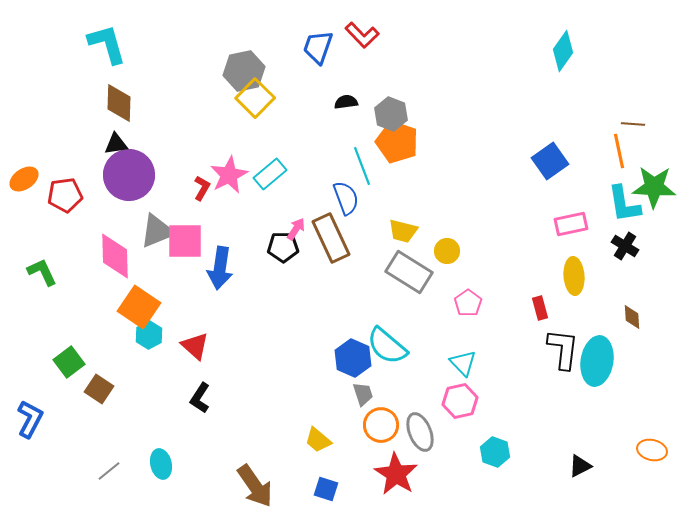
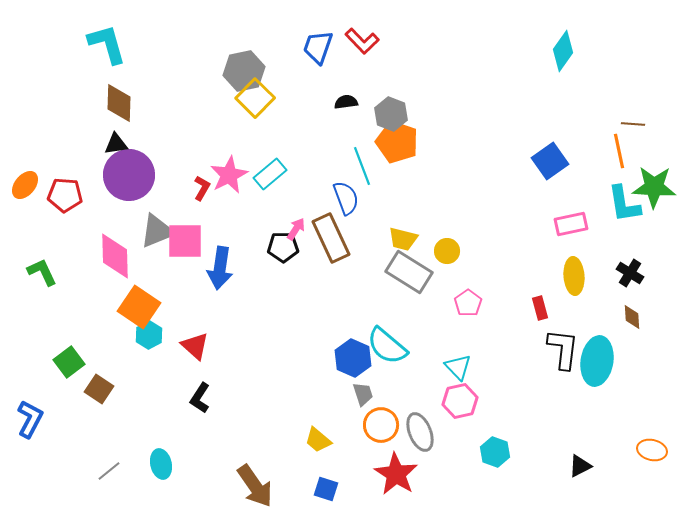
red L-shape at (362, 35): moved 6 px down
orange ellipse at (24, 179): moved 1 px right, 6 px down; rotated 16 degrees counterclockwise
red pentagon at (65, 195): rotated 12 degrees clockwise
yellow trapezoid at (403, 231): moved 8 px down
black cross at (625, 246): moved 5 px right, 27 px down
cyan triangle at (463, 363): moved 5 px left, 4 px down
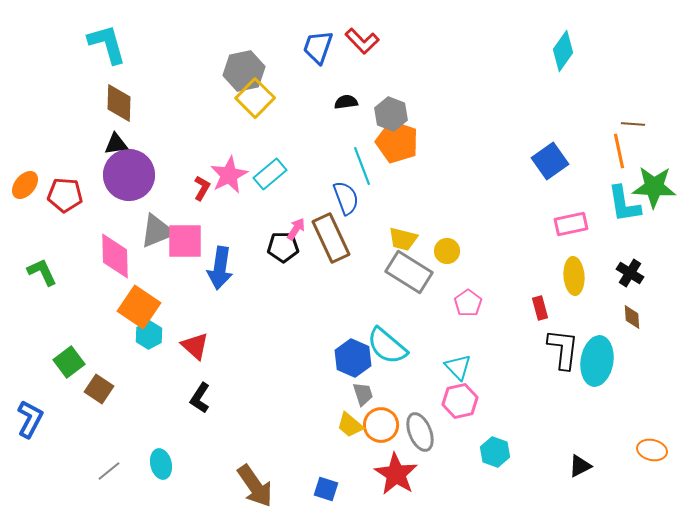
yellow trapezoid at (318, 440): moved 32 px right, 15 px up
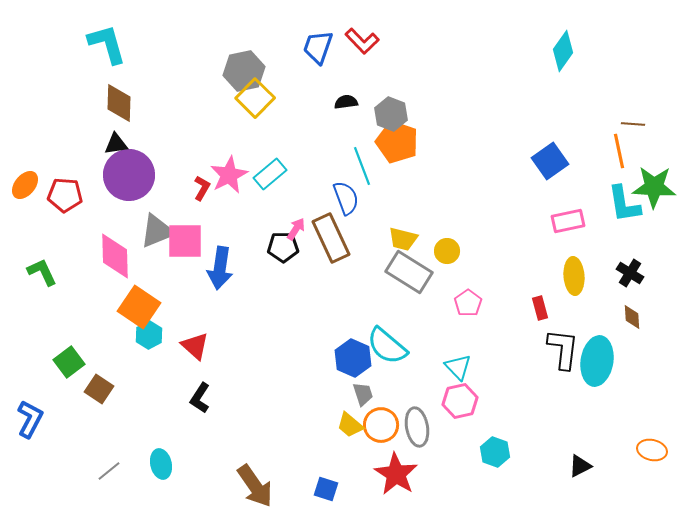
pink rectangle at (571, 224): moved 3 px left, 3 px up
gray ellipse at (420, 432): moved 3 px left, 5 px up; rotated 12 degrees clockwise
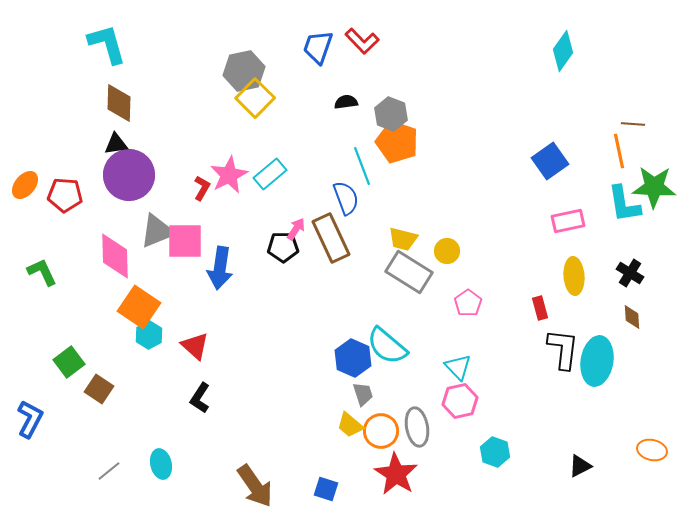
orange circle at (381, 425): moved 6 px down
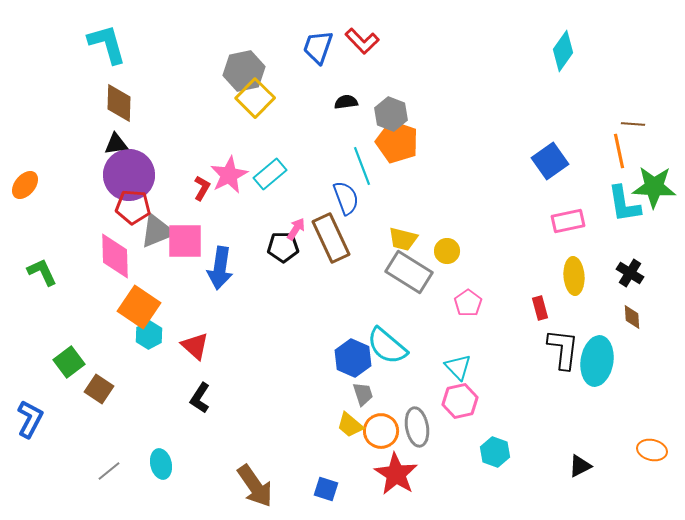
red pentagon at (65, 195): moved 68 px right, 12 px down
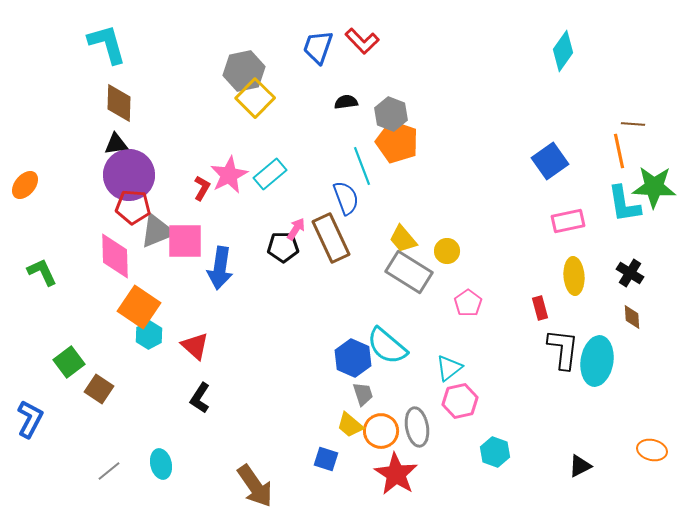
yellow trapezoid at (403, 239): rotated 36 degrees clockwise
cyan triangle at (458, 367): moved 9 px left, 1 px down; rotated 36 degrees clockwise
blue square at (326, 489): moved 30 px up
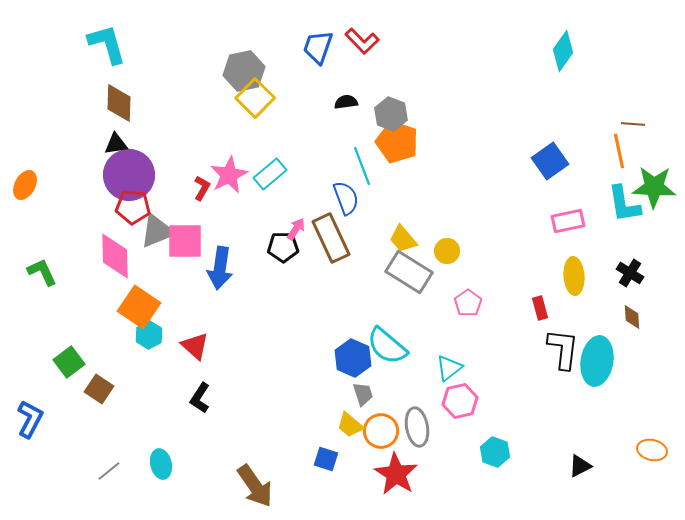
orange ellipse at (25, 185): rotated 12 degrees counterclockwise
